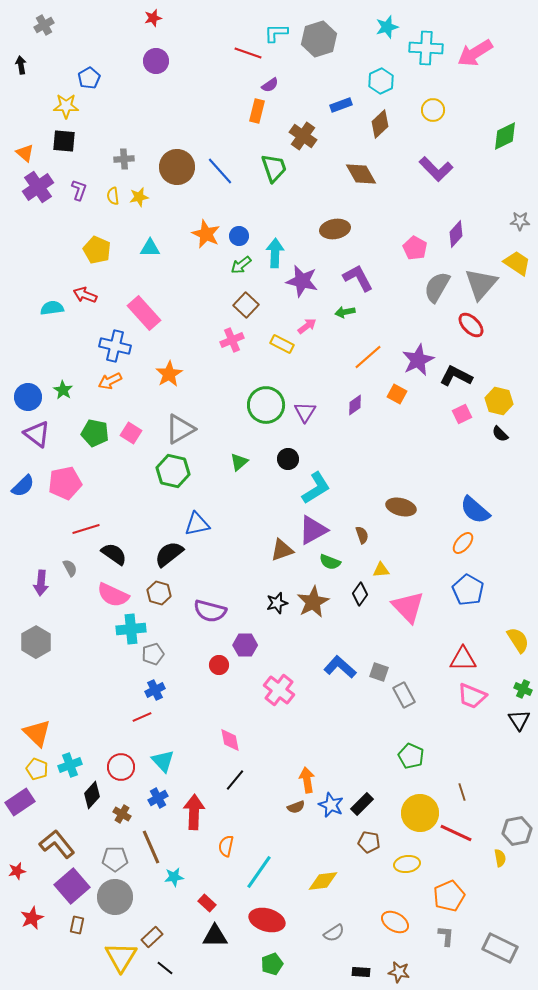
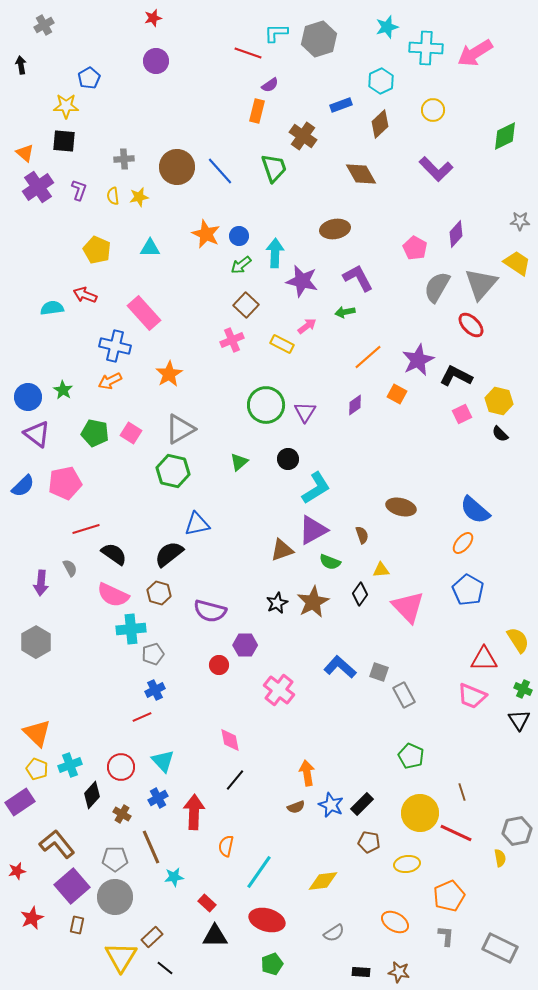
black star at (277, 603): rotated 10 degrees counterclockwise
red triangle at (463, 659): moved 21 px right
orange arrow at (307, 780): moved 7 px up
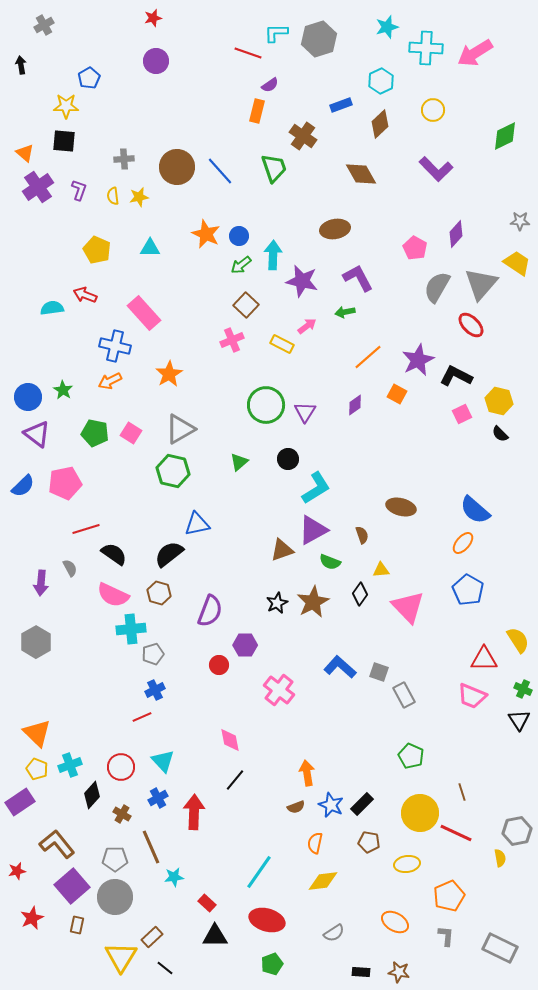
cyan arrow at (275, 253): moved 2 px left, 2 px down
purple semicircle at (210, 611): rotated 84 degrees counterclockwise
orange semicircle at (226, 846): moved 89 px right, 3 px up
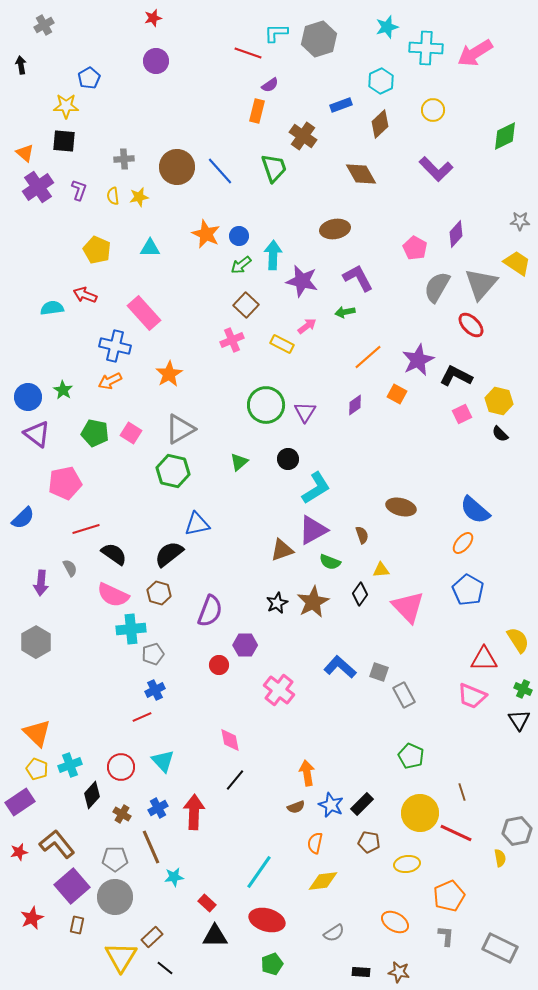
blue semicircle at (23, 486): moved 32 px down
blue cross at (158, 798): moved 10 px down
red star at (17, 871): moved 2 px right, 19 px up
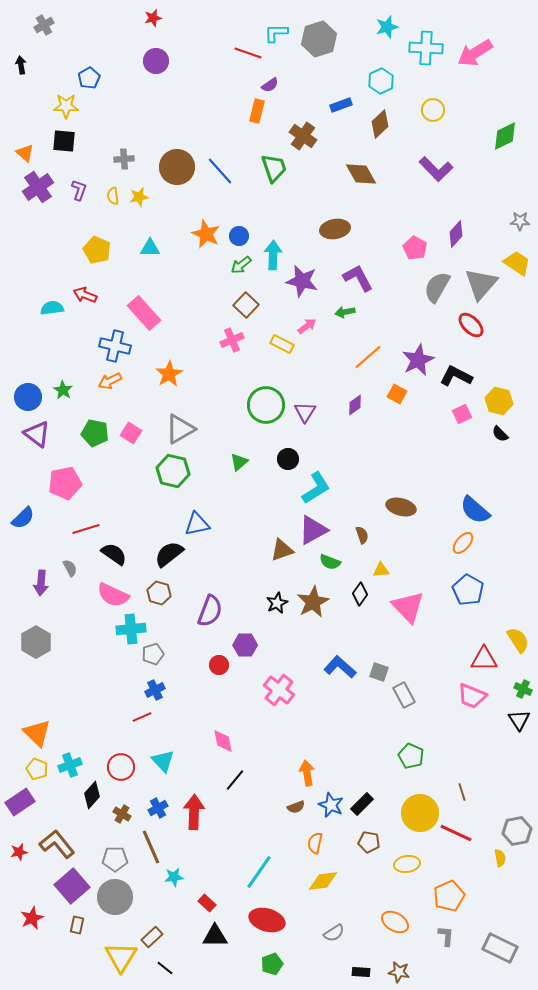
pink diamond at (230, 740): moved 7 px left, 1 px down
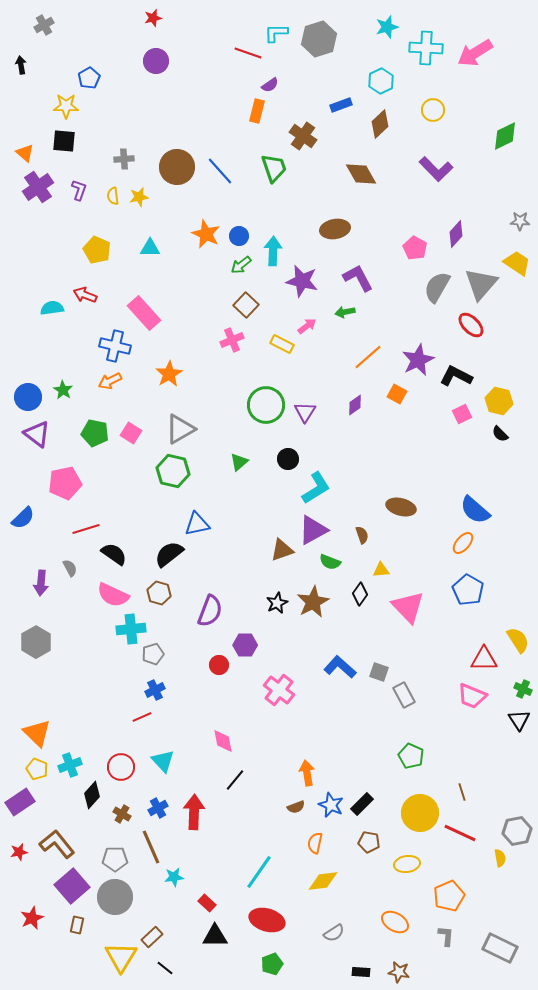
cyan arrow at (273, 255): moved 4 px up
red line at (456, 833): moved 4 px right
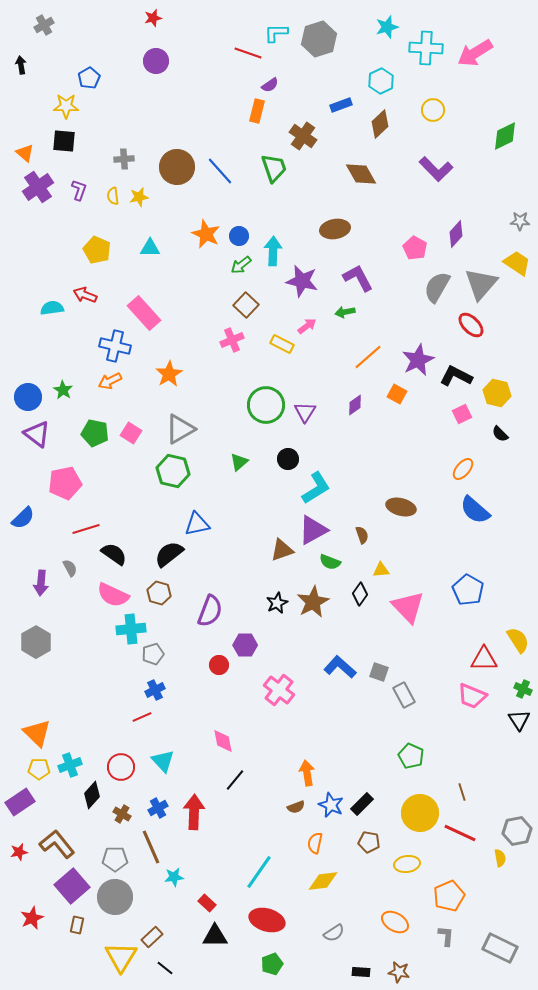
yellow hexagon at (499, 401): moved 2 px left, 8 px up
orange ellipse at (463, 543): moved 74 px up
yellow pentagon at (37, 769): moved 2 px right; rotated 20 degrees counterclockwise
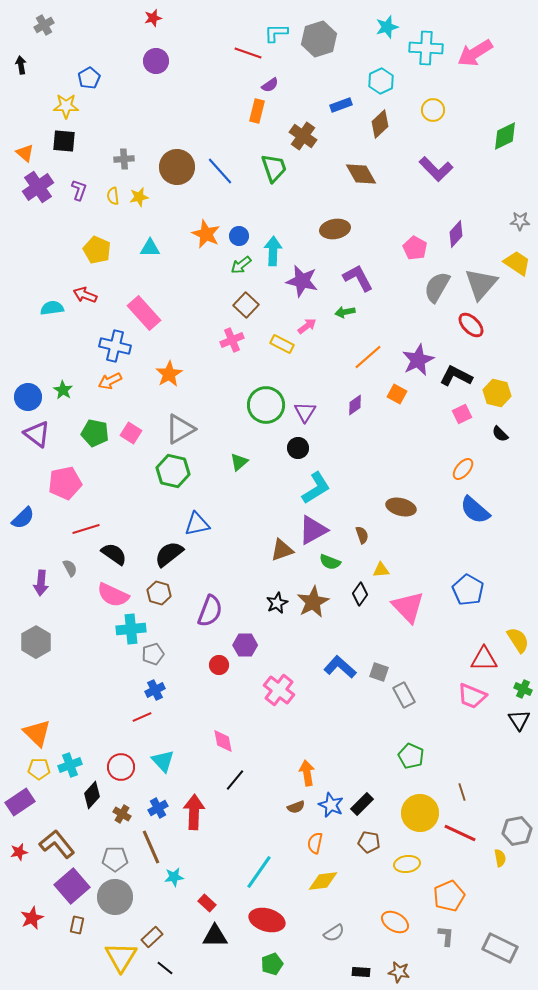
black circle at (288, 459): moved 10 px right, 11 px up
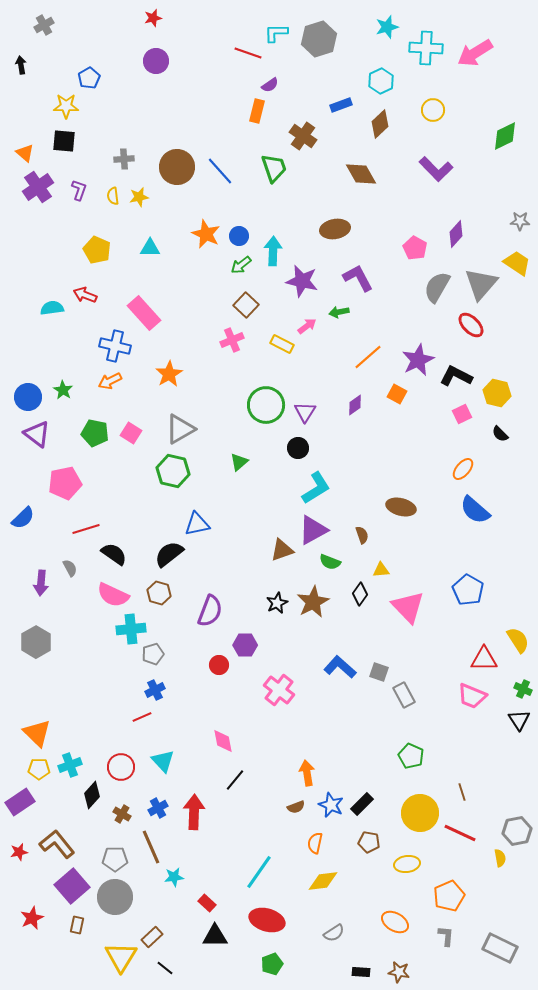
green arrow at (345, 312): moved 6 px left
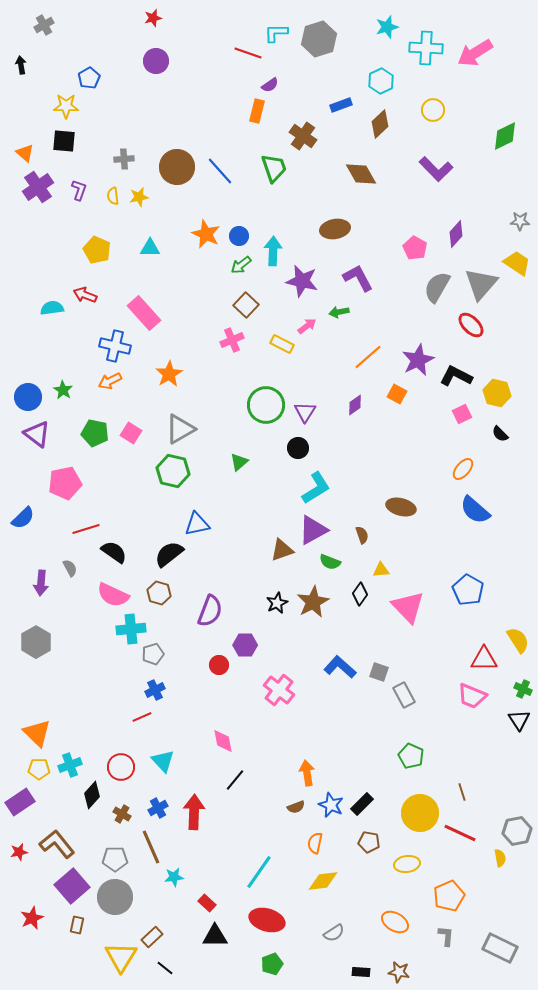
black semicircle at (114, 554): moved 2 px up
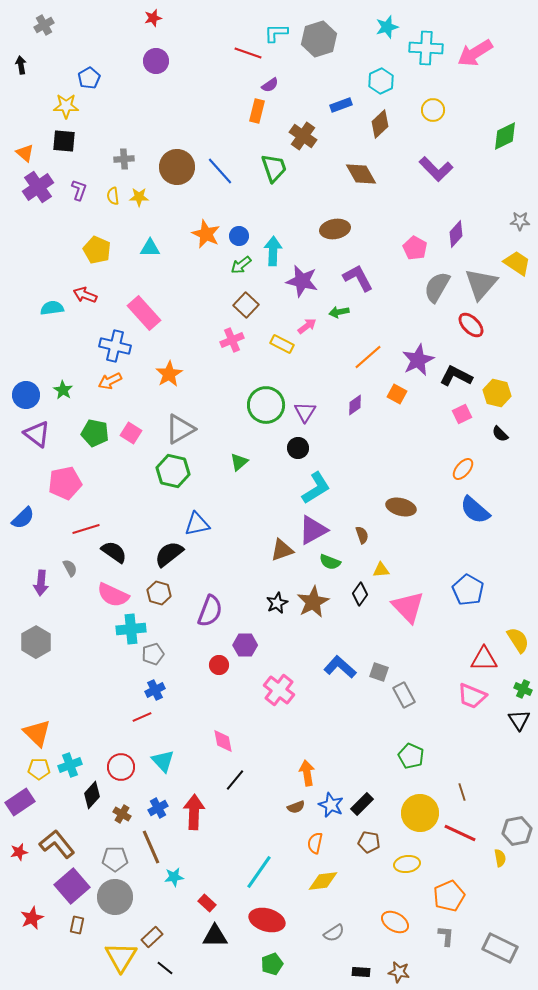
yellow star at (139, 197): rotated 12 degrees clockwise
blue circle at (28, 397): moved 2 px left, 2 px up
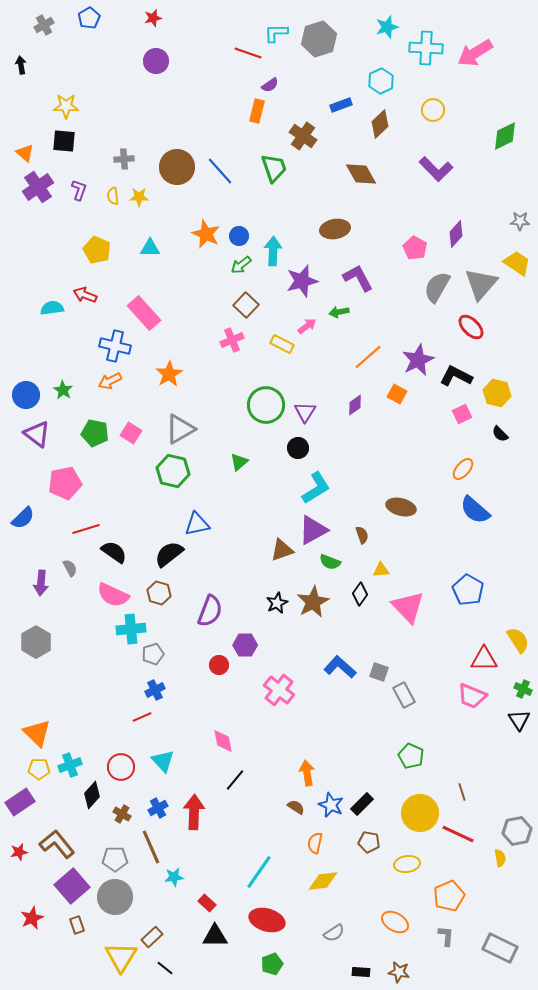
blue pentagon at (89, 78): moved 60 px up
purple star at (302, 281): rotated 28 degrees counterclockwise
red ellipse at (471, 325): moved 2 px down
brown semicircle at (296, 807): rotated 126 degrees counterclockwise
red line at (460, 833): moved 2 px left, 1 px down
brown rectangle at (77, 925): rotated 30 degrees counterclockwise
